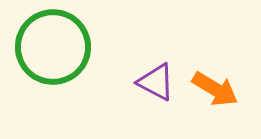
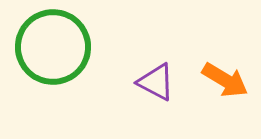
orange arrow: moved 10 px right, 9 px up
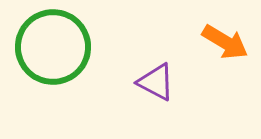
orange arrow: moved 38 px up
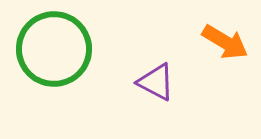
green circle: moved 1 px right, 2 px down
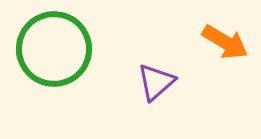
purple triangle: rotated 51 degrees clockwise
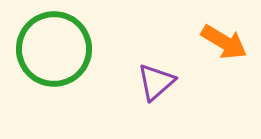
orange arrow: moved 1 px left
